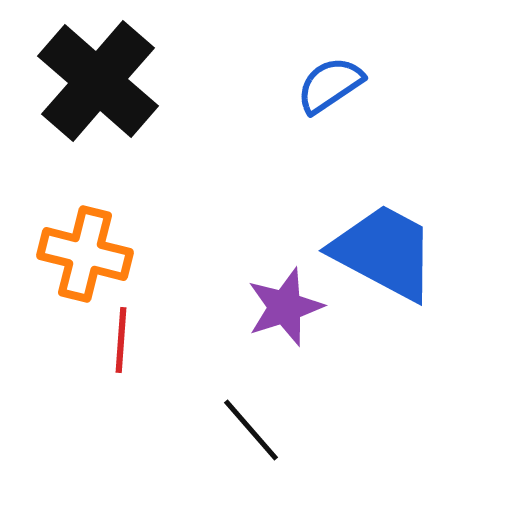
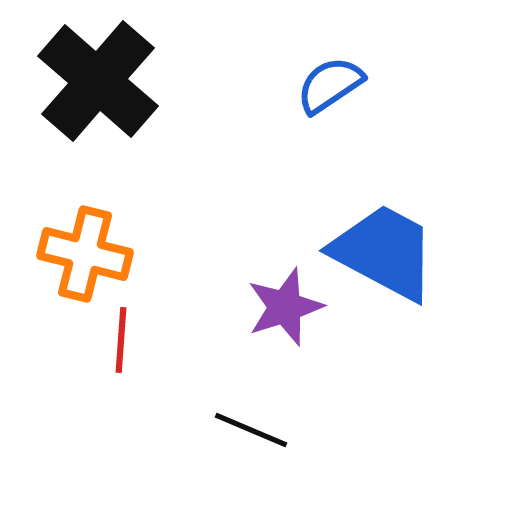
black line: rotated 26 degrees counterclockwise
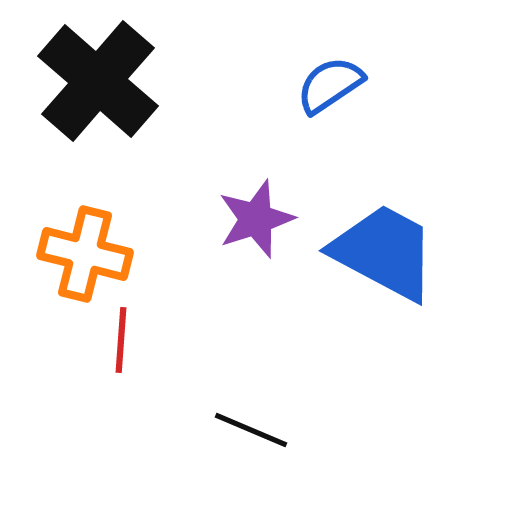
purple star: moved 29 px left, 88 px up
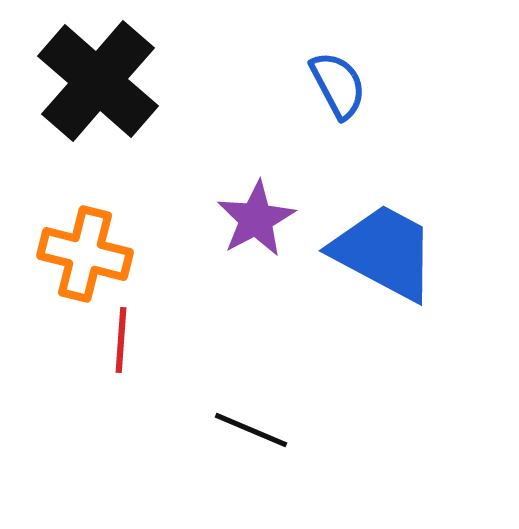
blue semicircle: moved 8 px right; rotated 96 degrees clockwise
purple star: rotated 10 degrees counterclockwise
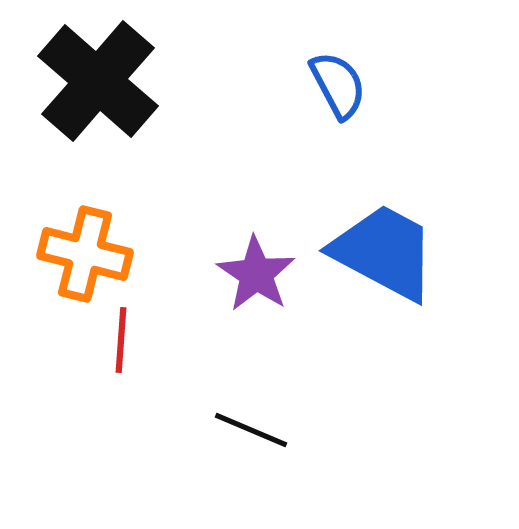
purple star: moved 55 px down; rotated 10 degrees counterclockwise
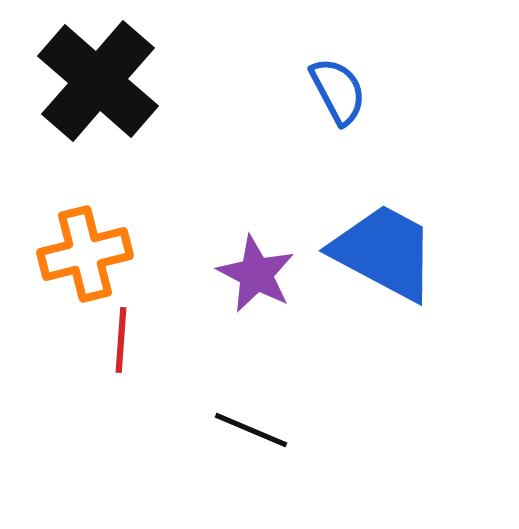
blue semicircle: moved 6 px down
orange cross: rotated 28 degrees counterclockwise
purple star: rotated 6 degrees counterclockwise
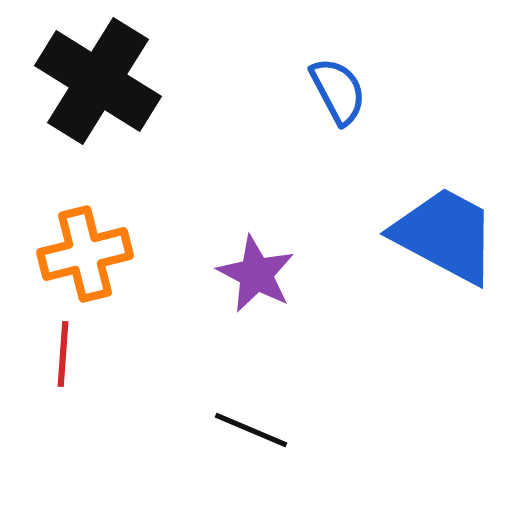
black cross: rotated 9 degrees counterclockwise
blue trapezoid: moved 61 px right, 17 px up
red line: moved 58 px left, 14 px down
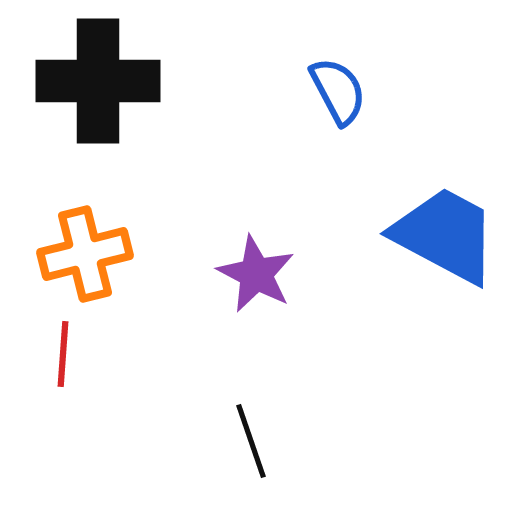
black cross: rotated 32 degrees counterclockwise
black line: moved 11 px down; rotated 48 degrees clockwise
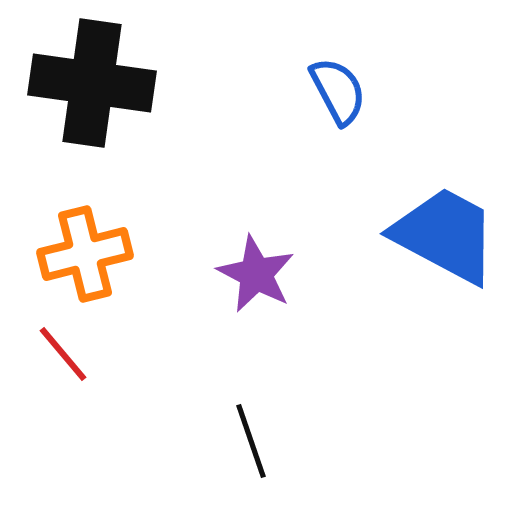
black cross: moved 6 px left, 2 px down; rotated 8 degrees clockwise
red line: rotated 44 degrees counterclockwise
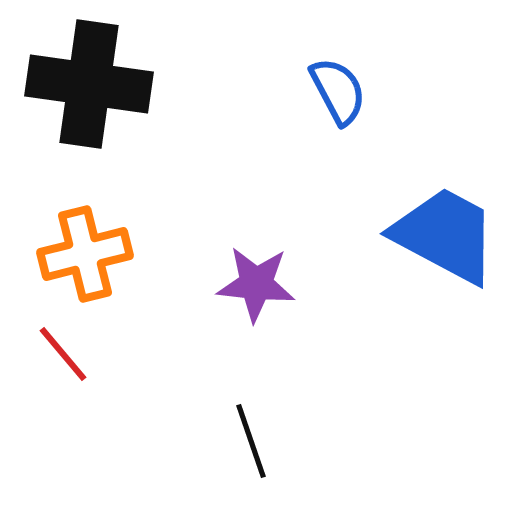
black cross: moved 3 px left, 1 px down
purple star: moved 10 px down; rotated 22 degrees counterclockwise
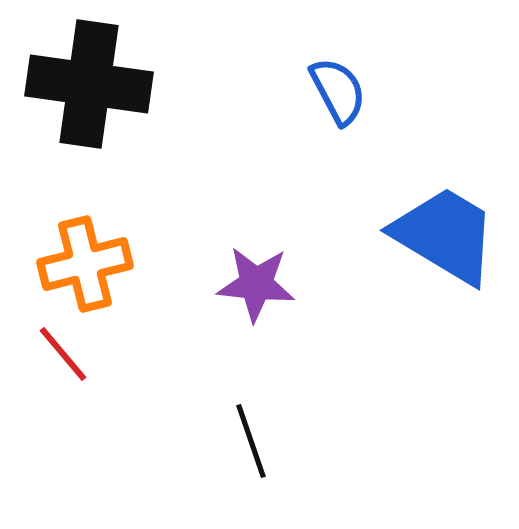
blue trapezoid: rotated 3 degrees clockwise
orange cross: moved 10 px down
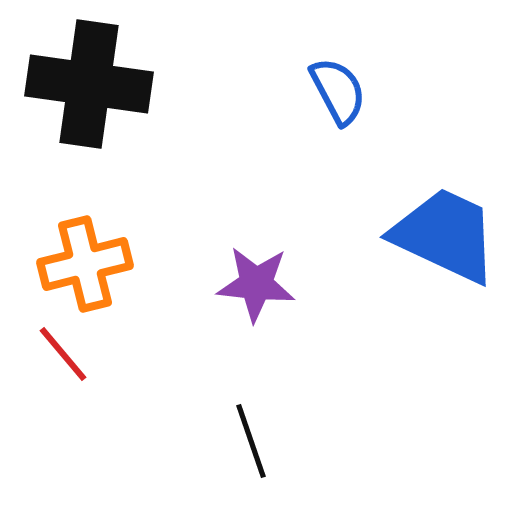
blue trapezoid: rotated 6 degrees counterclockwise
